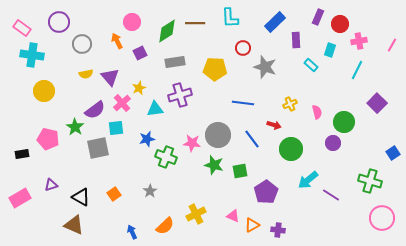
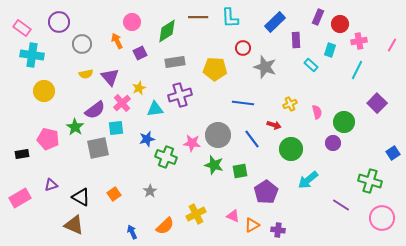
brown line at (195, 23): moved 3 px right, 6 px up
purple line at (331, 195): moved 10 px right, 10 px down
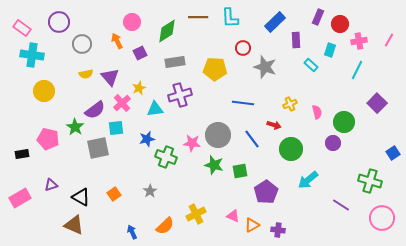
pink line at (392, 45): moved 3 px left, 5 px up
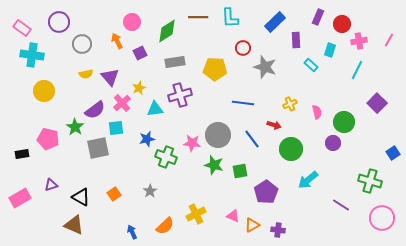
red circle at (340, 24): moved 2 px right
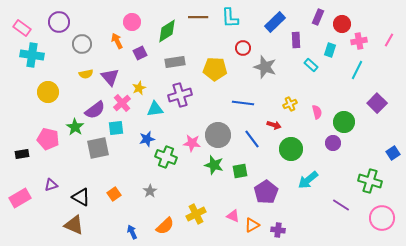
yellow circle at (44, 91): moved 4 px right, 1 px down
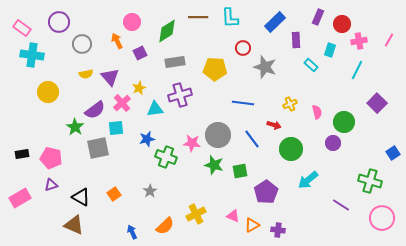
pink pentagon at (48, 139): moved 3 px right, 19 px down
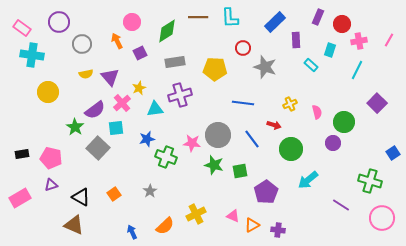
gray square at (98, 148): rotated 35 degrees counterclockwise
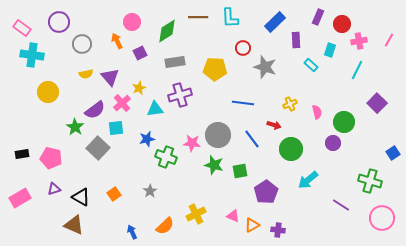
purple triangle at (51, 185): moved 3 px right, 4 px down
